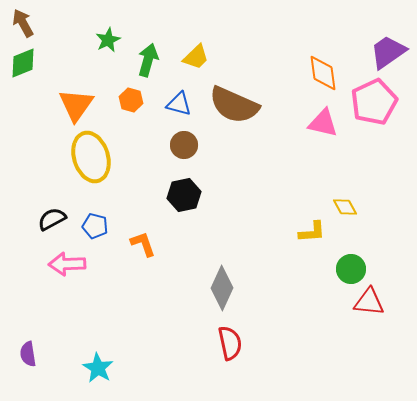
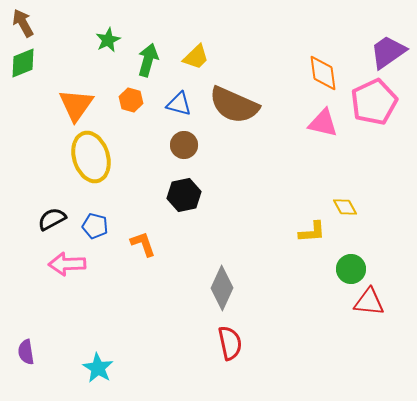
purple semicircle: moved 2 px left, 2 px up
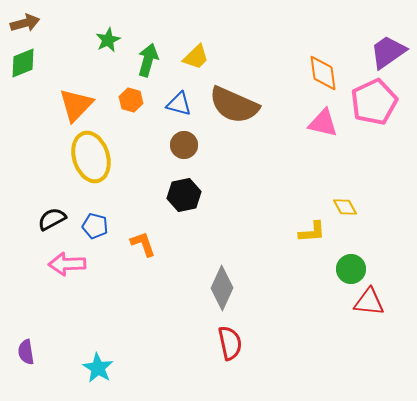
brown arrow: moved 2 px right; rotated 104 degrees clockwise
orange triangle: rotated 9 degrees clockwise
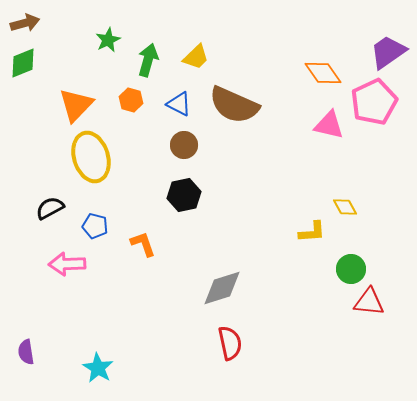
orange diamond: rotated 27 degrees counterclockwise
blue triangle: rotated 12 degrees clockwise
pink triangle: moved 6 px right, 2 px down
black semicircle: moved 2 px left, 11 px up
gray diamond: rotated 48 degrees clockwise
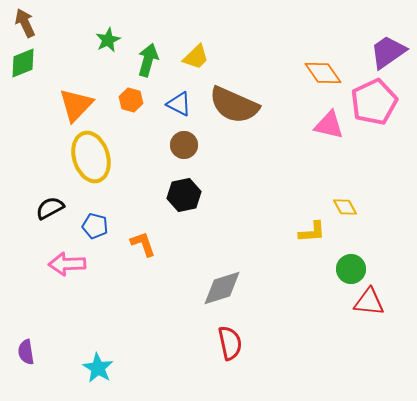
brown arrow: rotated 100 degrees counterclockwise
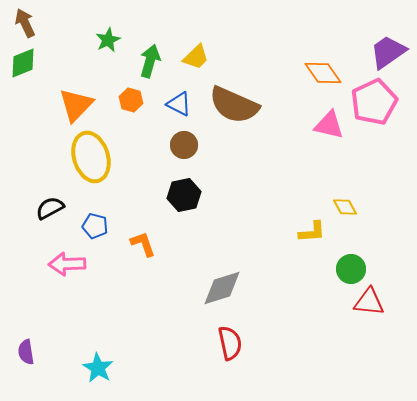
green arrow: moved 2 px right, 1 px down
